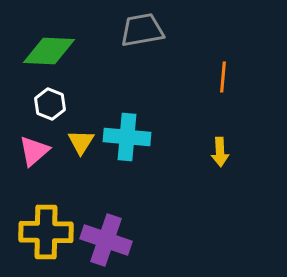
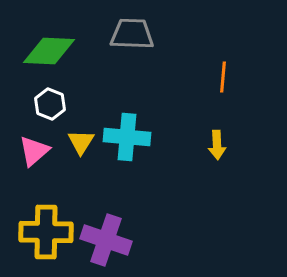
gray trapezoid: moved 10 px left, 4 px down; rotated 12 degrees clockwise
yellow arrow: moved 3 px left, 7 px up
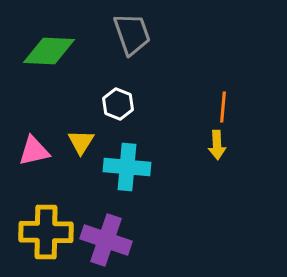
gray trapezoid: rotated 69 degrees clockwise
orange line: moved 30 px down
white hexagon: moved 68 px right
cyan cross: moved 30 px down
pink triangle: rotated 28 degrees clockwise
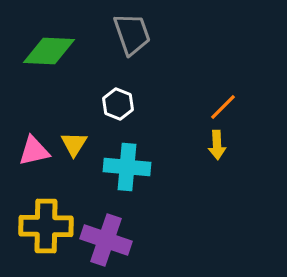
orange line: rotated 40 degrees clockwise
yellow triangle: moved 7 px left, 2 px down
yellow cross: moved 6 px up
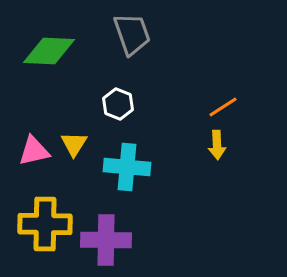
orange line: rotated 12 degrees clockwise
yellow cross: moved 1 px left, 2 px up
purple cross: rotated 18 degrees counterclockwise
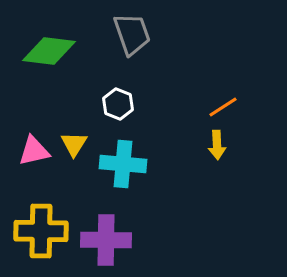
green diamond: rotated 4 degrees clockwise
cyan cross: moved 4 px left, 3 px up
yellow cross: moved 4 px left, 7 px down
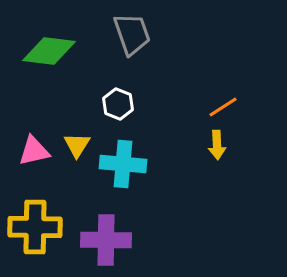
yellow triangle: moved 3 px right, 1 px down
yellow cross: moved 6 px left, 4 px up
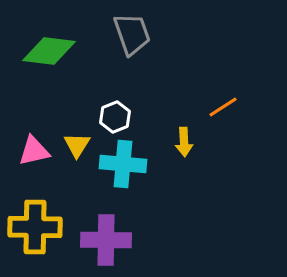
white hexagon: moved 3 px left, 13 px down; rotated 16 degrees clockwise
yellow arrow: moved 33 px left, 3 px up
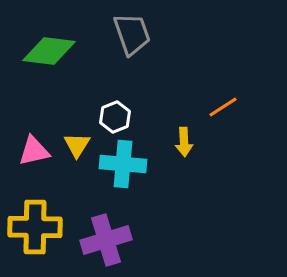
purple cross: rotated 18 degrees counterclockwise
